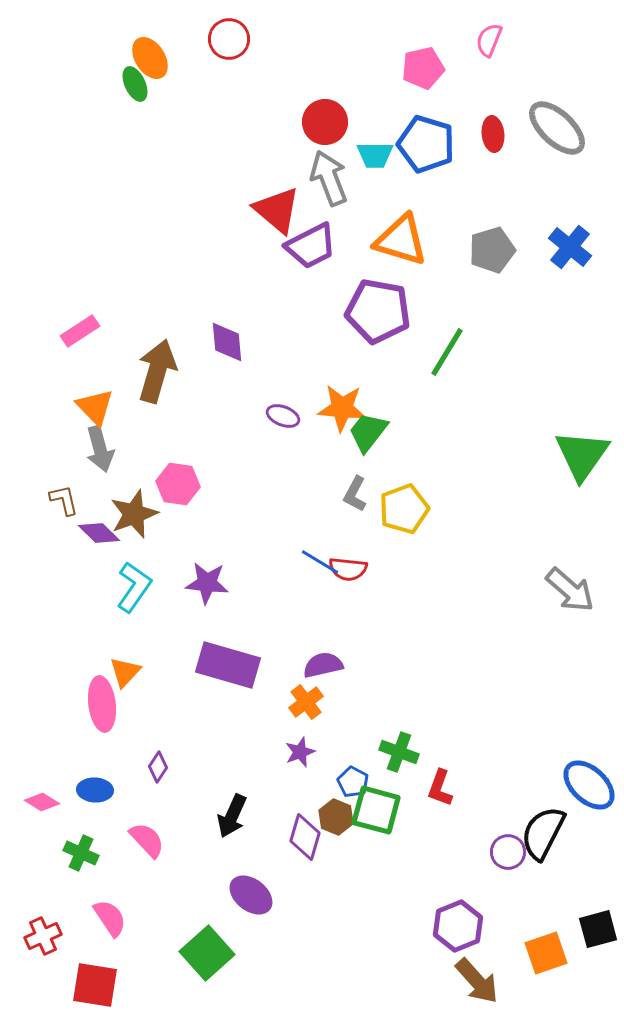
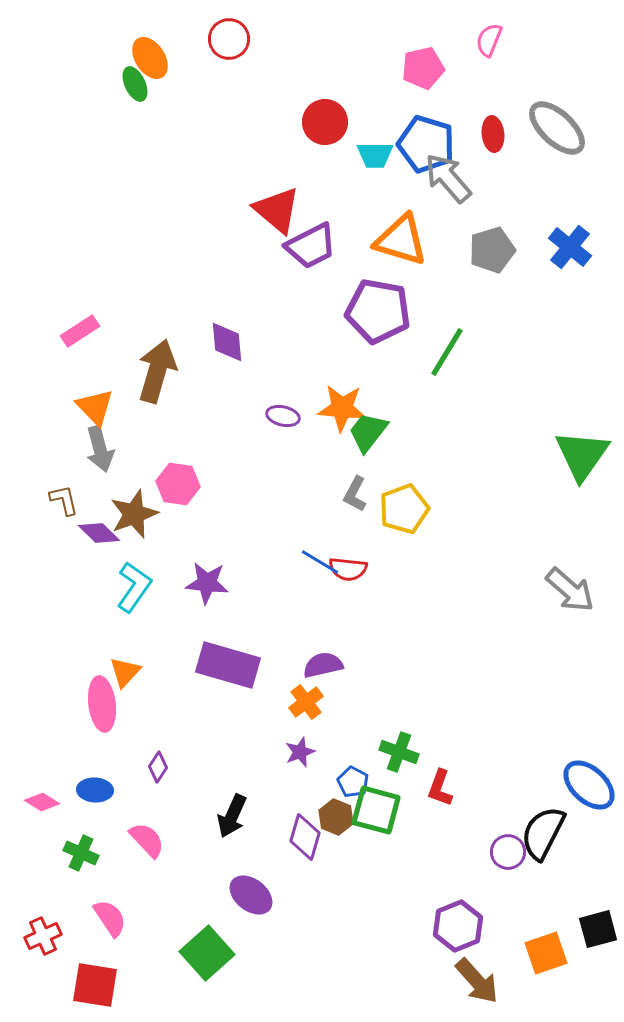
gray arrow at (329, 178): moved 119 px right; rotated 20 degrees counterclockwise
purple ellipse at (283, 416): rotated 8 degrees counterclockwise
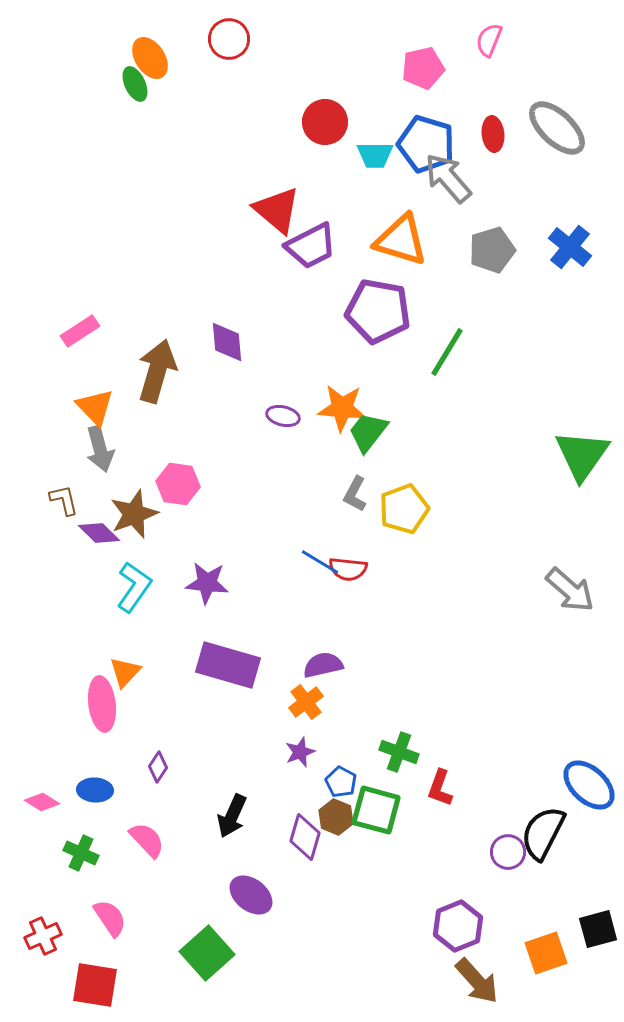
blue pentagon at (353, 782): moved 12 px left
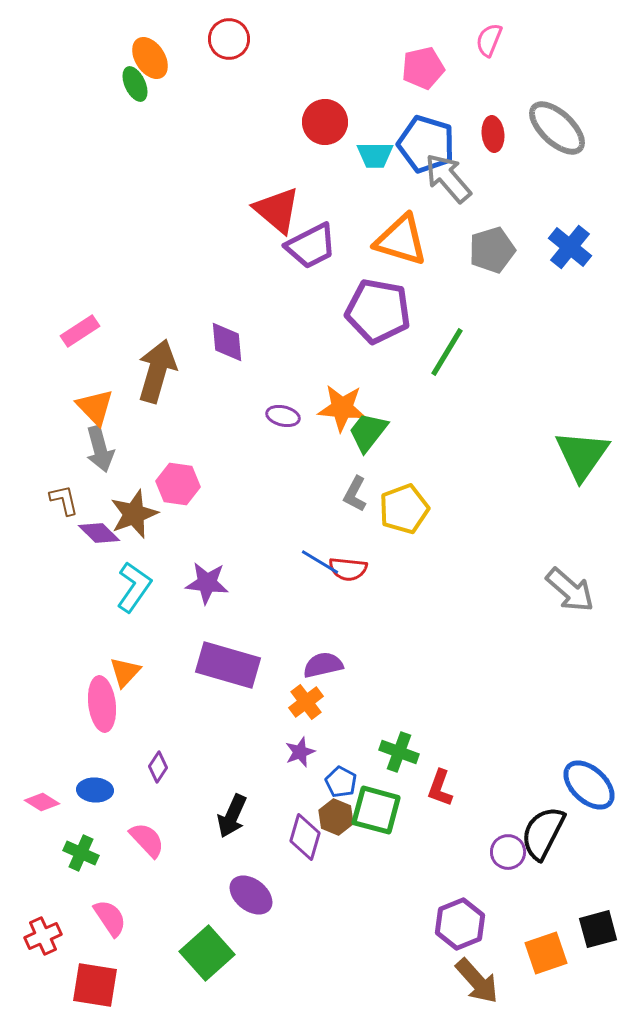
purple hexagon at (458, 926): moved 2 px right, 2 px up
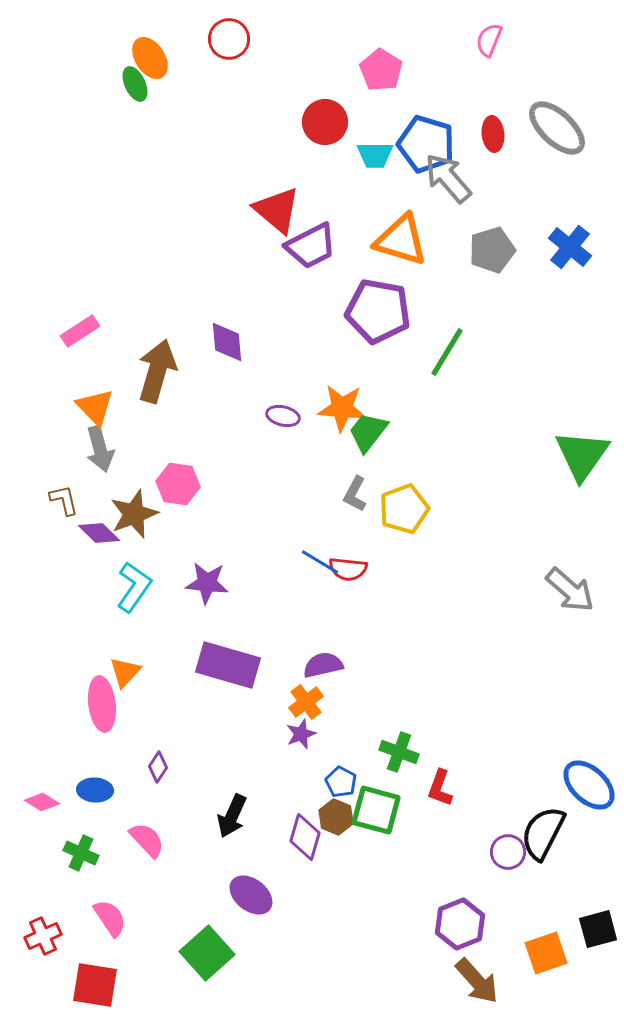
pink pentagon at (423, 68): moved 42 px left, 2 px down; rotated 27 degrees counterclockwise
purple star at (300, 752): moved 1 px right, 18 px up
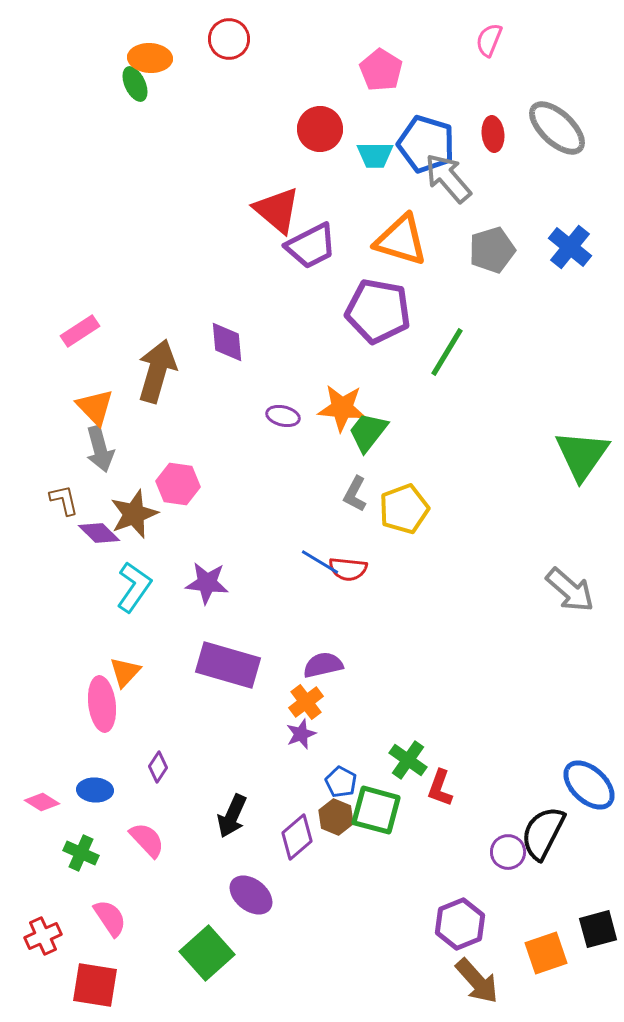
orange ellipse at (150, 58): rotated 54 degrees counterclockwise
red circle at (325, 122): moved 5 px left, 7 px down
green cross at (399, 752): moved 9 px right, 8 px down; rotated 15 degrees clockwise
purple diamond at (305, 837): moved 8 px left; rotated 33 degrees clockwise
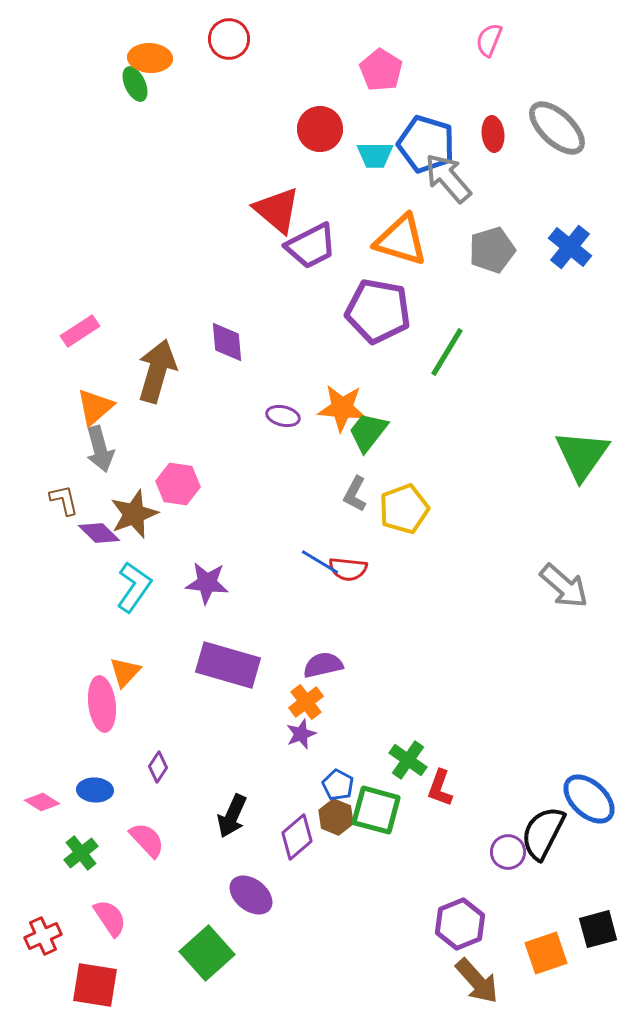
orange triangle at (95, 407): rotated 33 degrees clockwise
gray arrow at (570, 590): moved 6 px left, 4 px up
blue pentagon at (341, 782): moved 3 px left, 3 px down
blue ellipse at (589, 785): moved 14 px down
green cross at (81, 853): rotated 28 degrees clockwise
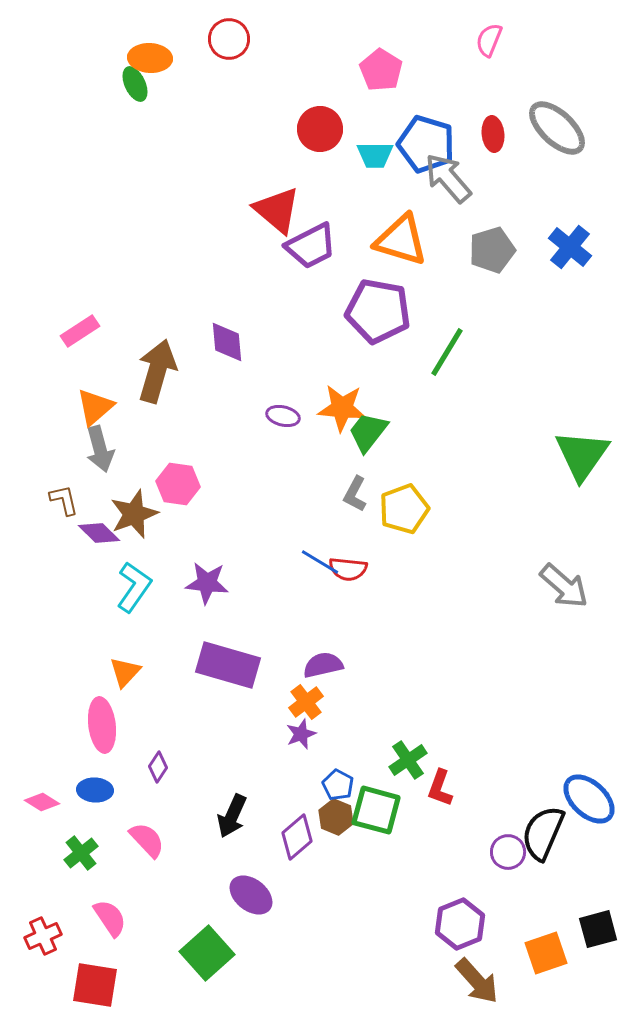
pink ellipse at (102, 704): moved 21 px down
green cross at (408, 760): rotated 21 degrees clockwise
black semicircle at (543, 833): rotated 4 degrees counterclockwise
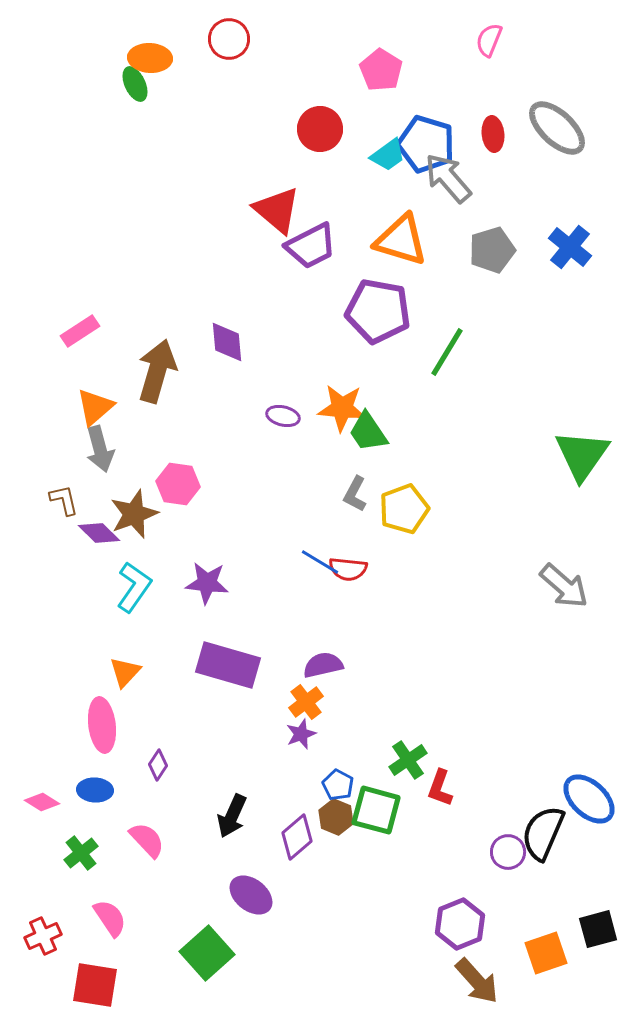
cyan trapezoid at (375, 155): moved 13 px right; rotated 36 degrees counterclockwise
green trapezoid at (368, 432): rotated 72 degrees counterclockwise
purple diamond at (158, 767): moved 2 px up
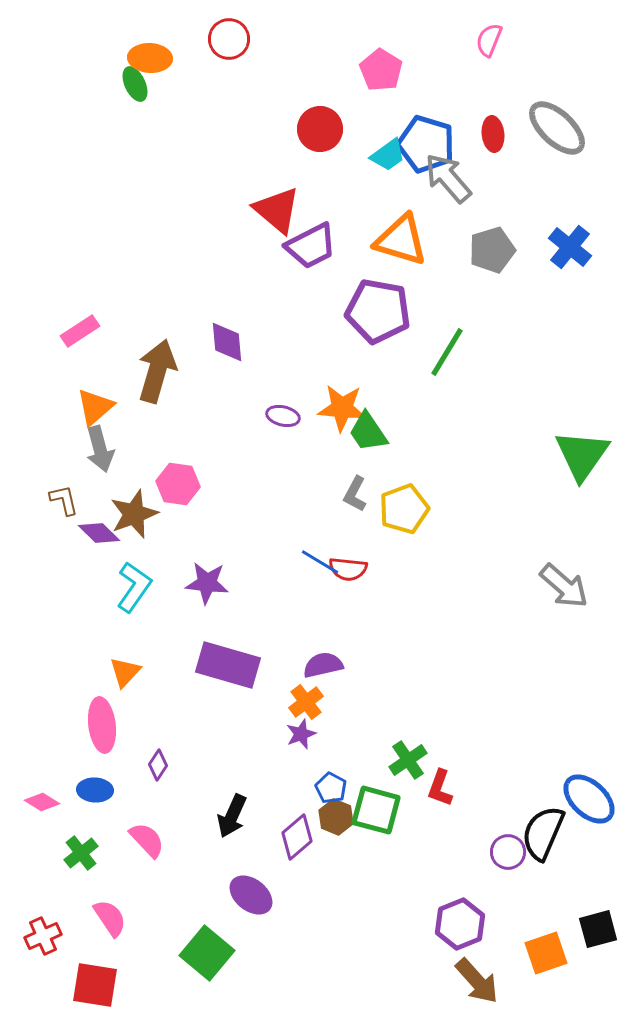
blue pentagon at (338, 785): moved 7 px left, 3 px down
green square at (207, 953): rotated 8 degrees counterclockwise
